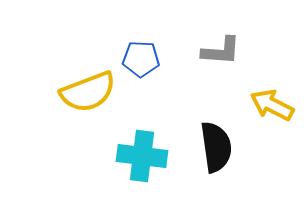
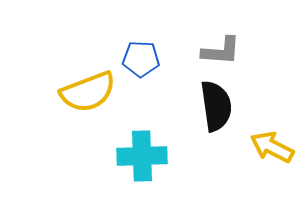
yellow arrow: moved 42 px down
black semicircle: moved 41 px up
cyan cross: rotated 9 degrees counterclockwise
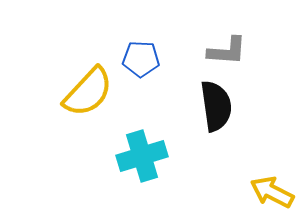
gray L-shape: moved 6 px right
yellow semicircle: rotated 26 degrees counterclockwise
yellow arrow: moved 45 px down
cyan cross: rotated 15 degrees counterclockwise
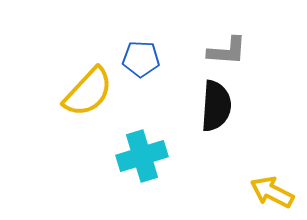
black semicircle: rotated 12 degrees clockwise
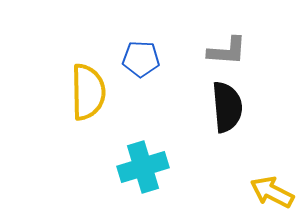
yellow semicircle: rotated 44 degrees counterclockwise
black semicircle: moved 11 px right, 1 px down; rotated 9 degrees counterclockwise
cyan cross: moved 1 px right, 11 px down
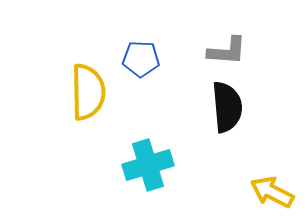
cyan cross: moved 5 px right, 2 px up
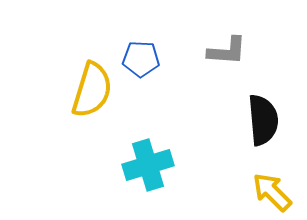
yellow semicircle: moved 4 px right, 2 px up; rotated 18 degrees clockwise
black semicircle: moved 36 px right, 13 px down
yellow arrow: rotated 18 degrees clockwise
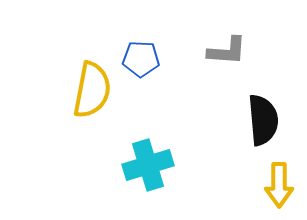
yellow semicircle: rotated 6 degrees counterclockwise
yellow arrow: moved 7 px right, 7 px up; rotated 135 degrees counterclockwise
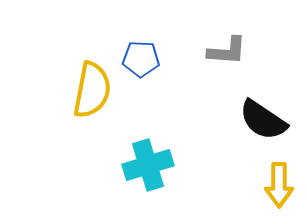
black semicircle: rotated 129 degrees clockwise
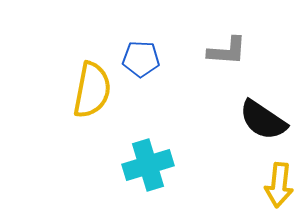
yellow arrow: rotated 6 degrees clockwise
